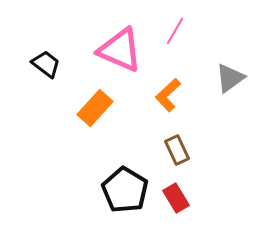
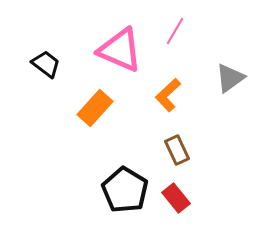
red rectangle: rotated 8 degrees counterclockwise
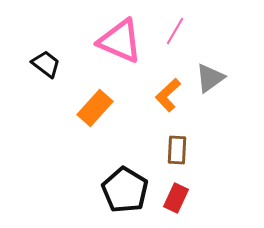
pink triangle: moved 9 px up
gray triangle: moved 20 px left
brown rectangle: rotated 28 degrees clockwise
red rectangle: rotated 64 degrees clockwise
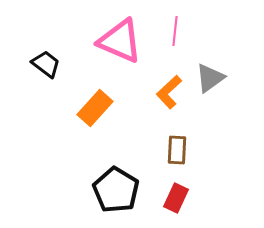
pink line: rotated 24 degrees counterclockwise
orange L-shape: moved 1 px right, 3 px up
black pentagon: moved 9 px left
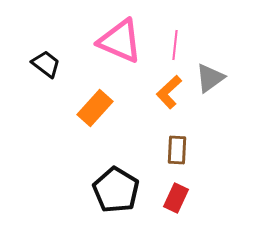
pink line: moved 14 px down
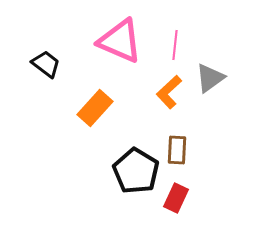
black pentagon: moved 20 px right, 19 px up
